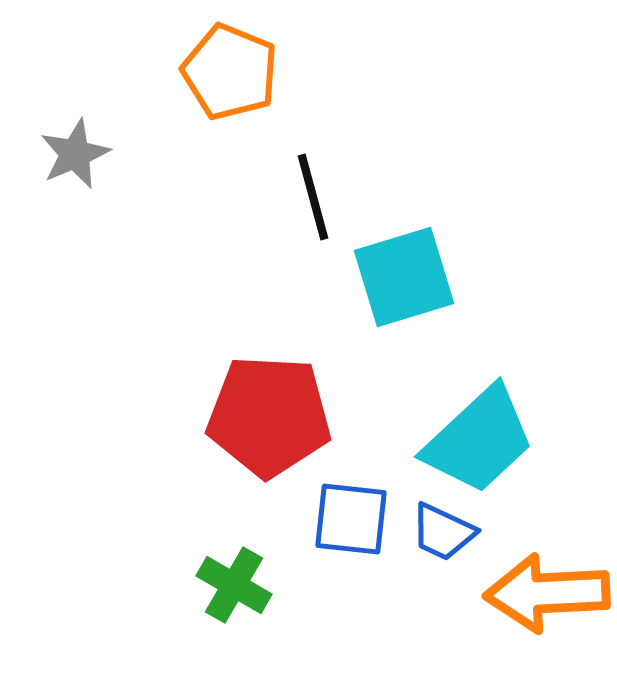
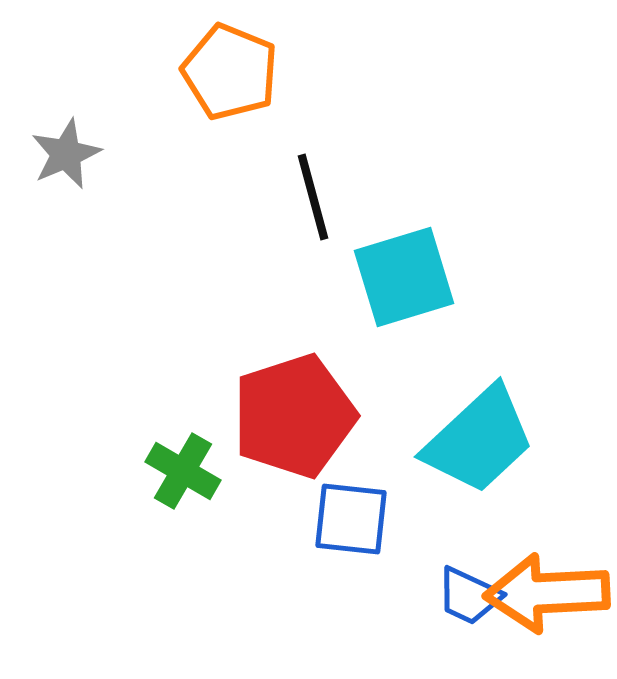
gray star: moved 9 px left
red pentagon: moved 25 px right; rotated 21 degrees counterclockwise
blue trapezoid: moved 26 px right, 64 px down
green cross: moved 51 px left, 114 px up
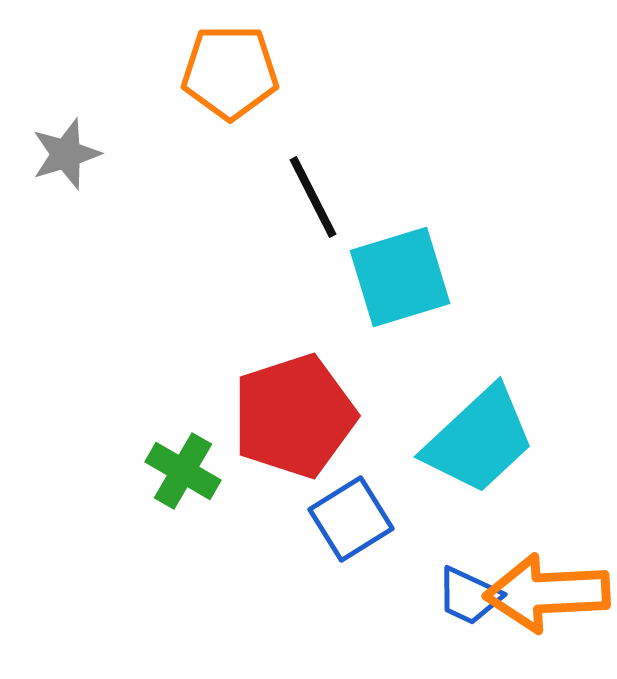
orange pentagon: rotated 22 degrees counterclockwise
gray star: rotated 6 degrees clockwise
black line: rotated 12 degrees counterclockwise
cyan square: moved 4 px left
blue square: rotated 38 degrees counterclockwise
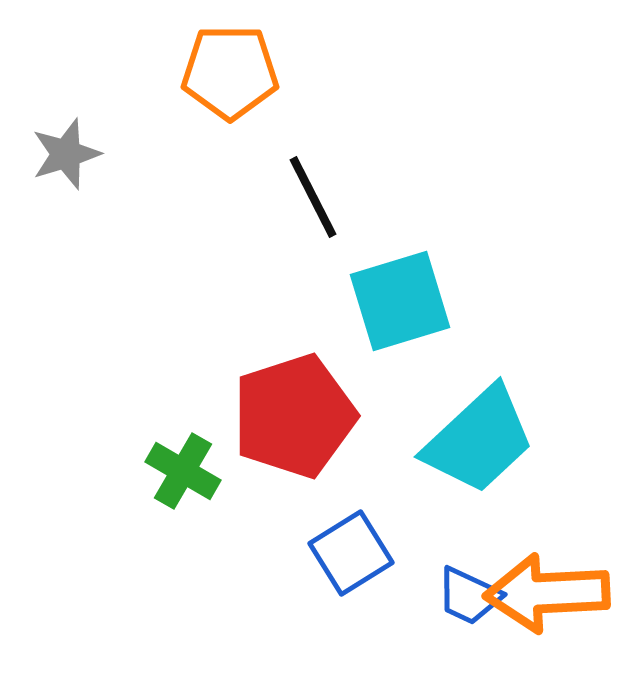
cyan square: moved 24 px down
blue square: moved 34 px down
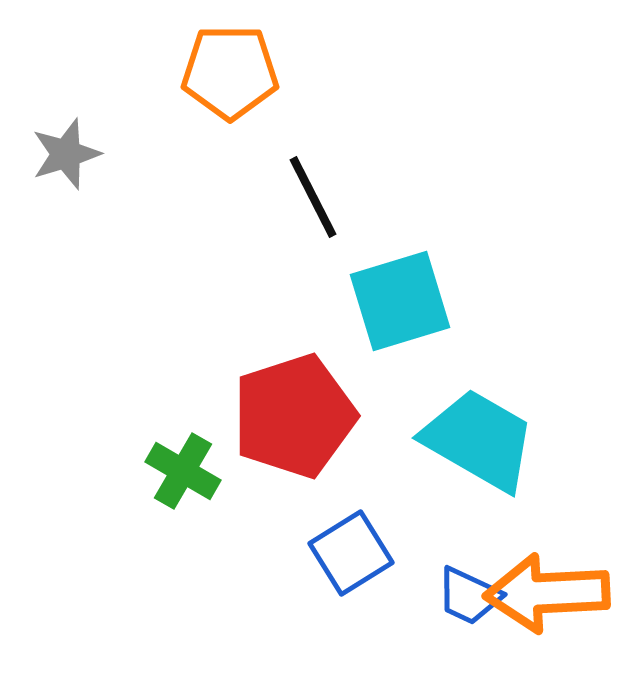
cyan trapezoid: rotated 107 degrees counterclockwise
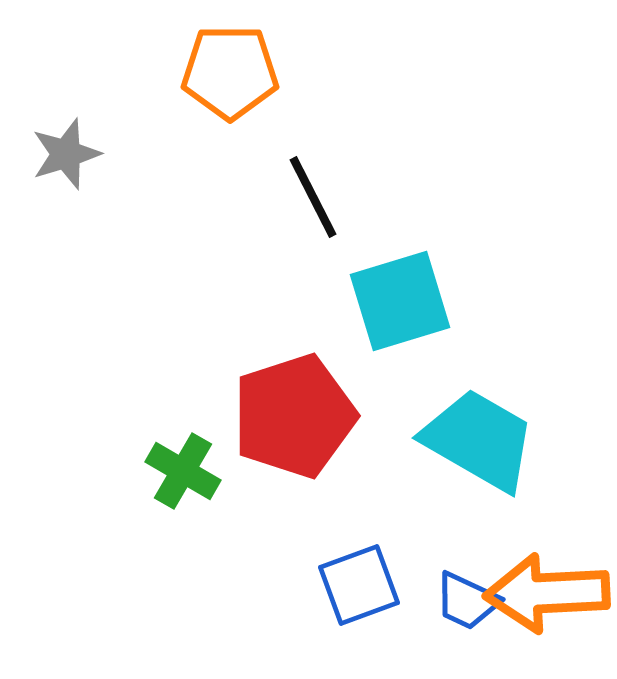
blue square: moved 8 px right, 32 px down; rotated 12 degrees clockwise
blue trapezoid: moved 2 px left, 5 px down
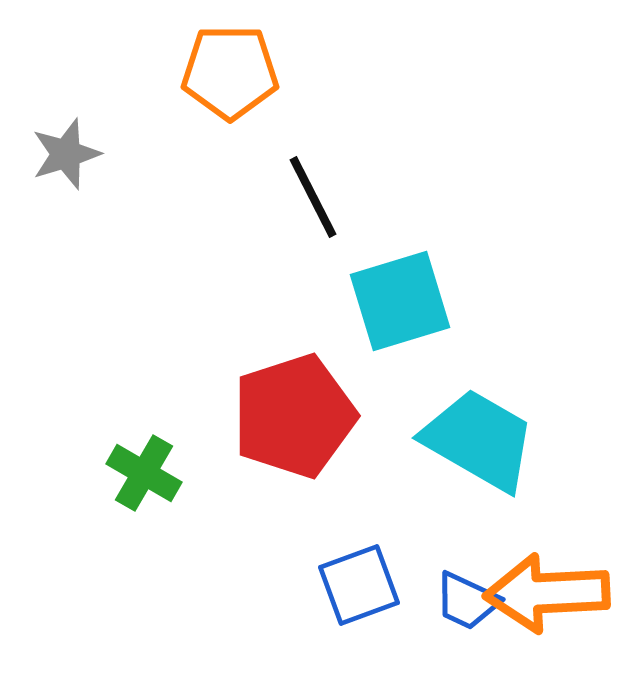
green cross: moved 39 px left, 2 px down
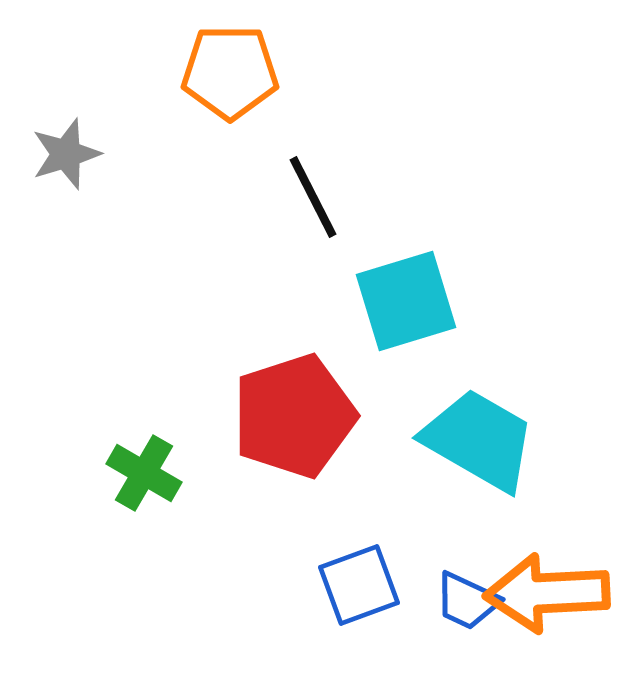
cyan square: moved 6 px right
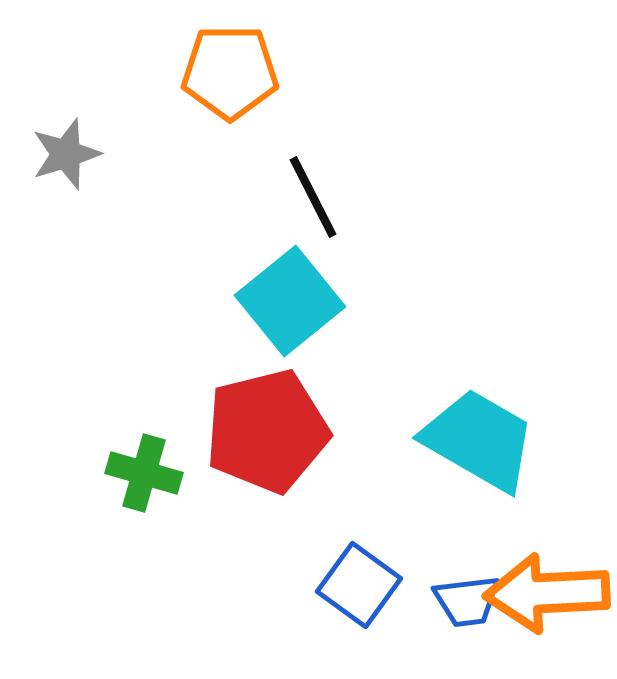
cyan square: moved 116 px left; rotated 22 degrees counterclockwise
red pentagon: moved 27 px left, 15 px down; rotated 4 degrees clockwise
green cross: rotated 14 degrees counterclockwise
blue square: rotated 34 degrees counterclockwise
blue trapezoid: rotated 32 degrees counterclockwise
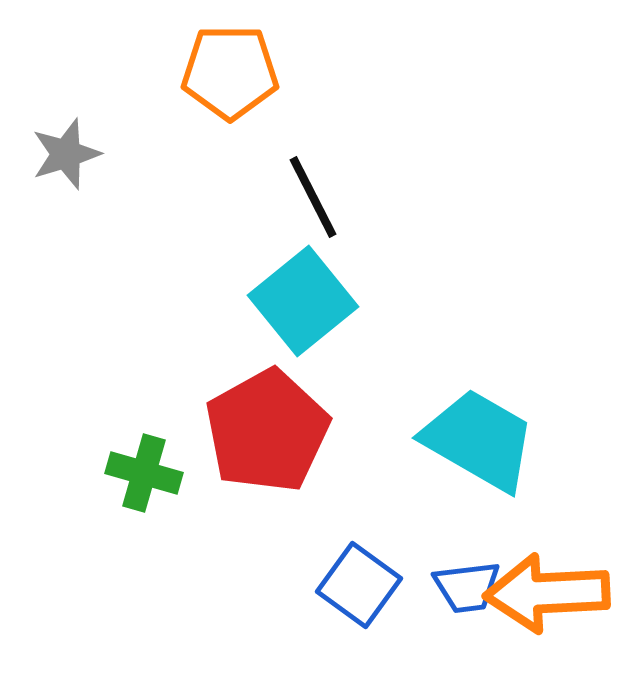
cyan square: moved 13 px right
red pentagon: rotated 15 degrees counterclockwise
blue trapezoid: moved 14 px up
